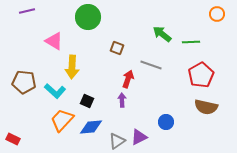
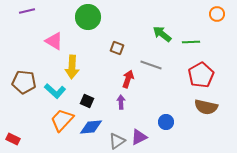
purple arrow: moved 1 px left, 2 px down
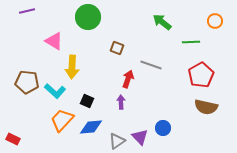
orange circle: moved 2 px left, 7 px down
green arrow: moved 12 px up
brown pentagon: moved 3 px right
blue circle: moved 3 px left, 6 px down
purple triangle: moved 1 px right; rotated 48 degrees counterclockwise
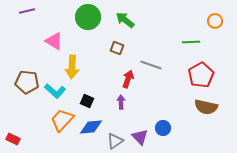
green arrow: moved 37 px left, 2 px up
gray triangle: moved 2 px left
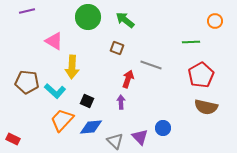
gray triangle: rotated 42 degrees counterclockwise
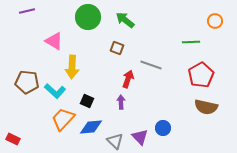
orange trapezoid: moved 1 px right, 1 px up
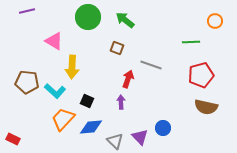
red pentagon: rotated 15 degrees clockwise
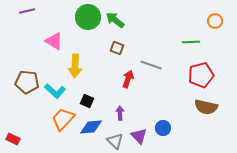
green arrow: moved 10 px left
yellow arrow: moved 3 px right, 1 px up
purple arrow: moved 1 px left, 11 px down
purple triangle: moved 1 px left, 1 px up
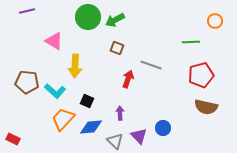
green arrow: rotated 66 degrees counterclockwise
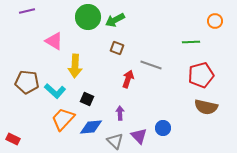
black square: moved 2 px up
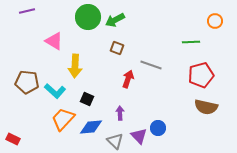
blue circle: moved 5 px left
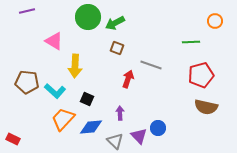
green arrow: moved 3 px down
